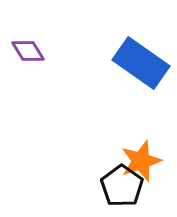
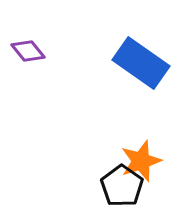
purple diamond: rotated 8 degrees counterclockwise
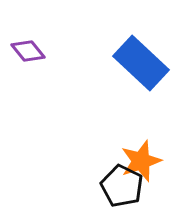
blue rectangle: rotated 8 degrees clockwise
black pentagon: rotated 9 degrees counterclockwise
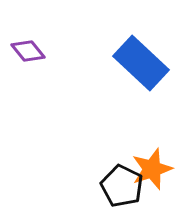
orange star: moved 11 px right, 8 px down
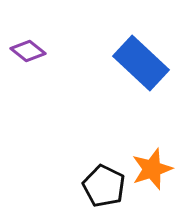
purple diamond: rotated 12 degrees counterclockwise
black pentagon: moved 18 px left
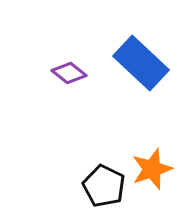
purple diamond: moved 41 px right, 22 px down
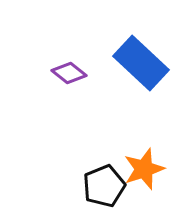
orange star: moved 8 px left
black pentagon: rotated 24 degrees clockwise
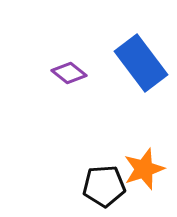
blue rectangle: rotated 10 degrees clockwise
black pentagon: rotated 18 degrees clockwise
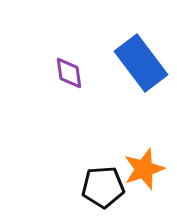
purple diamond: rotated 44 degrees clockwise
black pentagon: moved 1 px left, 1 px down
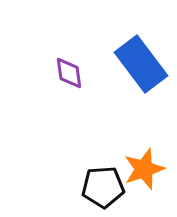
blue rectangle: moved 1 px down
